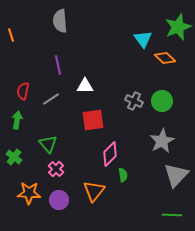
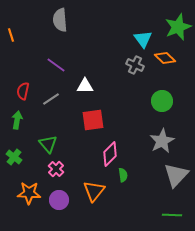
gray semicircle: moved 1 px up
purple line: moved 2 px left; rotated 42 degrees counterclockwise
gray cross: moved 1 px right, 36 px up
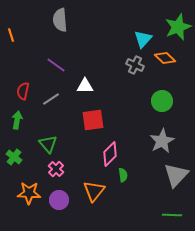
cyan triangle: rotated 18 degrees clockwise
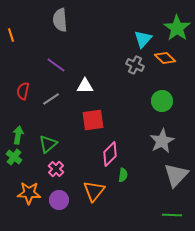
green star: moved 1 px left, 1 px down; rotated 16 degrees counterclockwise
green arrow: moved 1 px right, 15 px down
green triangle: rotated 30 degrees clockwise
green semicircle: rotated 16 degrees clockwise
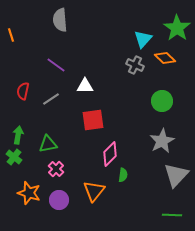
green triangle: rotated 30 degrees clockwise
orange star: rotated 15 degrees clockwise
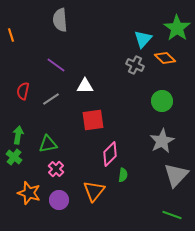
green line: rotated 18 degrees clockwise
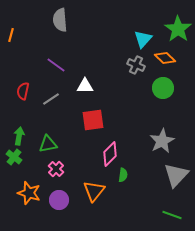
green star: moved 1 px right, 1 px down
orange line: rotated 32 degrees clockwise
gray cross: moved 1 px right
green circle: moved 1 px right, 13 px up
green arrow: moved 1 px right, 1 px down
